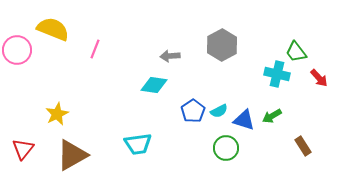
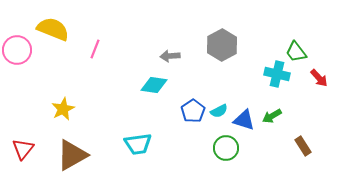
yellow star: moved 6 px right, 5 px up
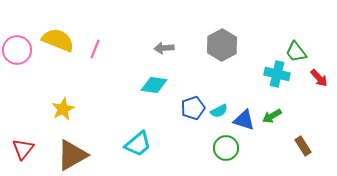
yellow semicircle: moved 5 px right, 11 px down
gray arrow: moved 6 px left, 8 px up
blue pentagon: moved 3 px up; rotated 15 degrees clockwise
cyan trapezoid: rotated 32 degrees counterclockwise
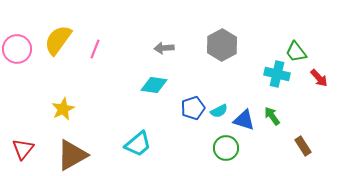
yellow semicircle: rotated 76 degrees counterclockwise
pink circle: moved 1 px up
green arrow: rotated 84 degrees clockwise
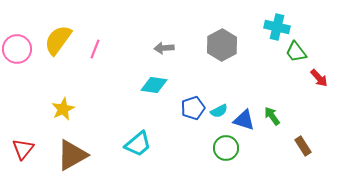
cyan cross: moved 47 px up
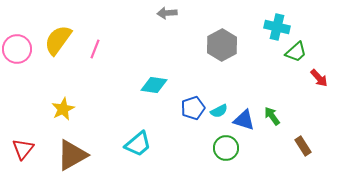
gray arrow: moved 3 px right, 35 px up
green trapezoid: rotated 95 degrees counterclockwise
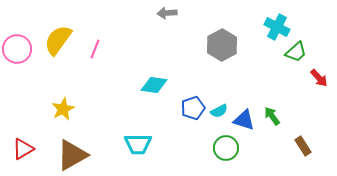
cyan cross: rotated 15 degrees clockwise
cyan trapezoid: rotated 40 degrees clockwise
red triangle: rotated 20 degrees clockwise
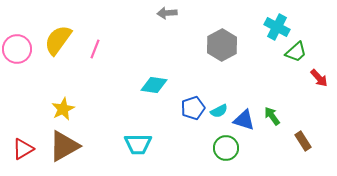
brown rectangle: moved 5 px up
brown triangle: moved 8 px left, 9 px up
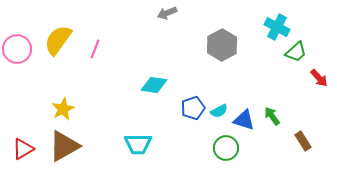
gray arrow: rotated 18 degrees counterclockwise
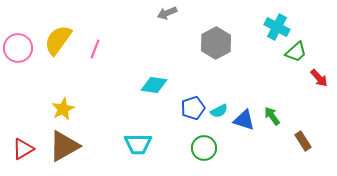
gray hexagon: moved 6 px left, 2 px up
pink circle: moved 1 px right, 1 px up
green circle: moved 22 px left
